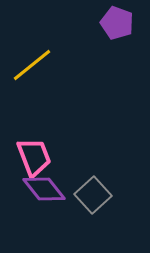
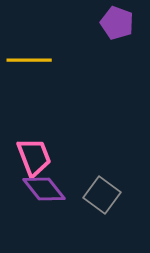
yellow line: moved 3 px left, 5 px up; rotated 39 degrees clockwise
gray square: moved 9 px right; rotated 12 degrees counterclockwise
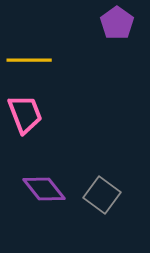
purple pentagon: rotated 16 degrees clockwise
pink trapezoid: moved 9 px left, 43 px up
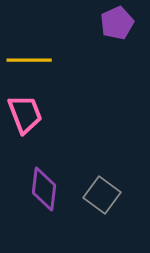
purple pentagon: rotated 12 degrees clockwise
purple diamond: rotated 45 degrees clockwise
